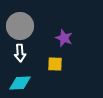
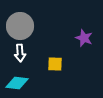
purple star: moved 20 px right
cyan diamond: moved 3 px left; rotated 10 degrees clockwise
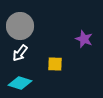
purple star: moved 1 px down
white arrow: rotated 42 degrees clockwise
cyan diamond: moved 3 px right; rotated 10 degrees clockwise
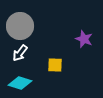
yellow square: moved 1 px down
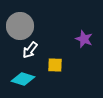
white arrow: moved 10 px right, 3 px up
cyan diamond: moved 3 px right, 4 px up
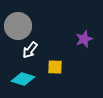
gray circle: moved 2 px left
purple star: rotated 30 degrees clockwise
yellow square: moved 2 px down
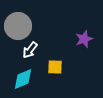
cyan diamond: rotated 40 degrees counterclockwise
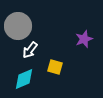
yellow square: rotated 14 degrees clockwise
cyan diamond: moved 1 px right
